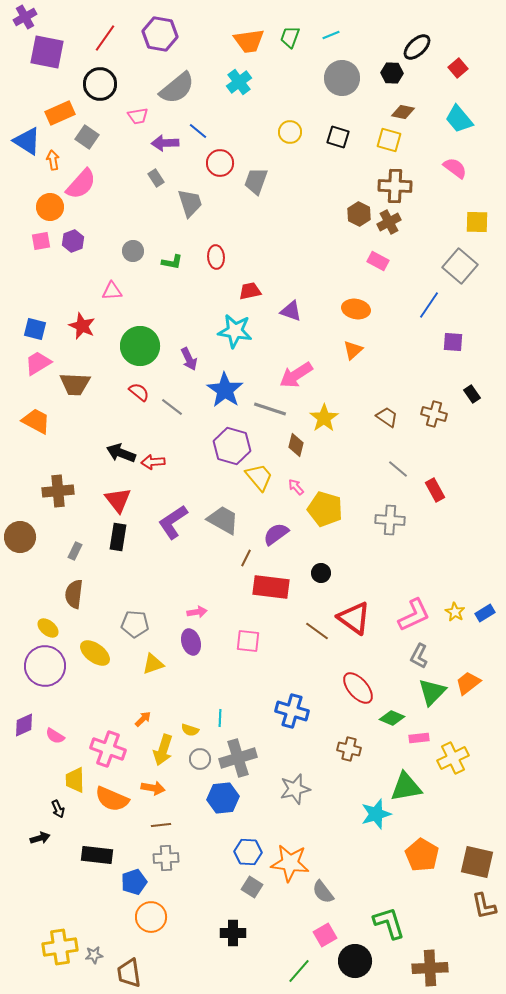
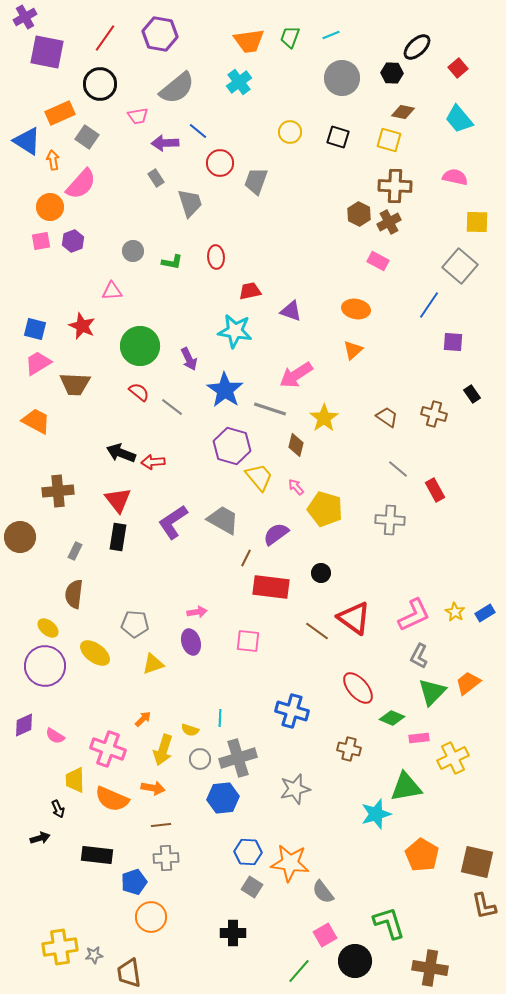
pink semicircle at (455, 168): moved 9 px down; rotated 25 degrees counterclockwise
brown cross at (430, 968): rotated 12 degrees clockwise
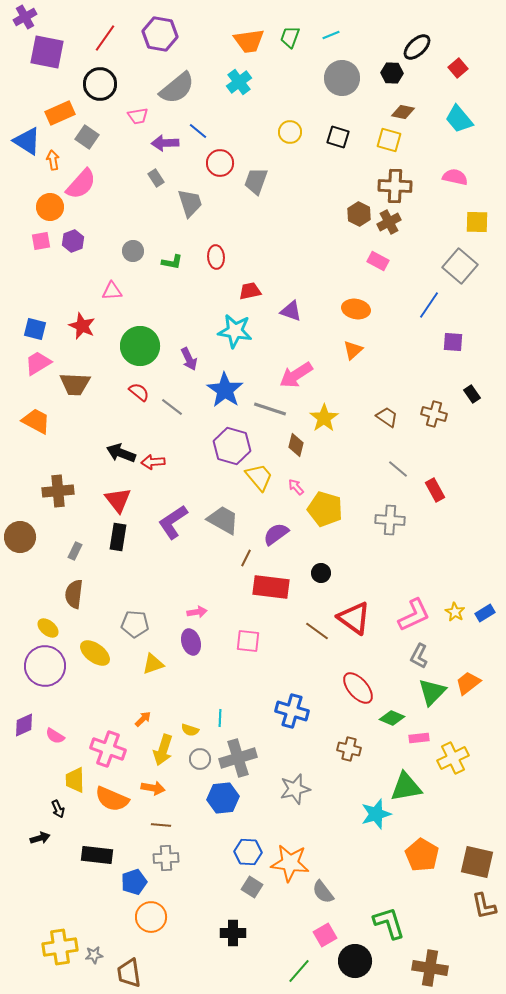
brown line at (161, 825): rotated 12 degrees clockwise
